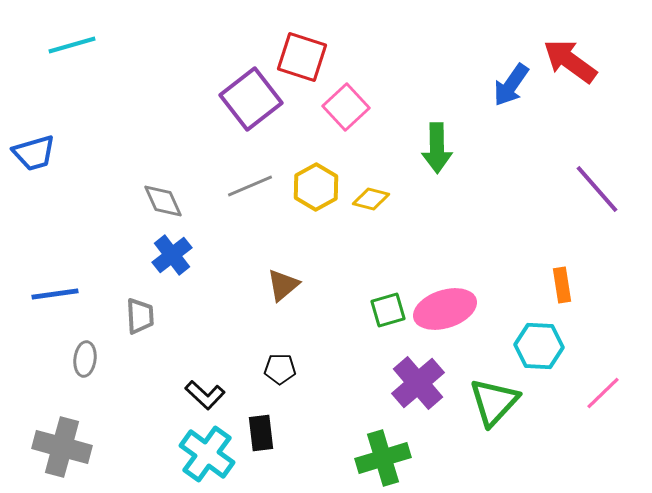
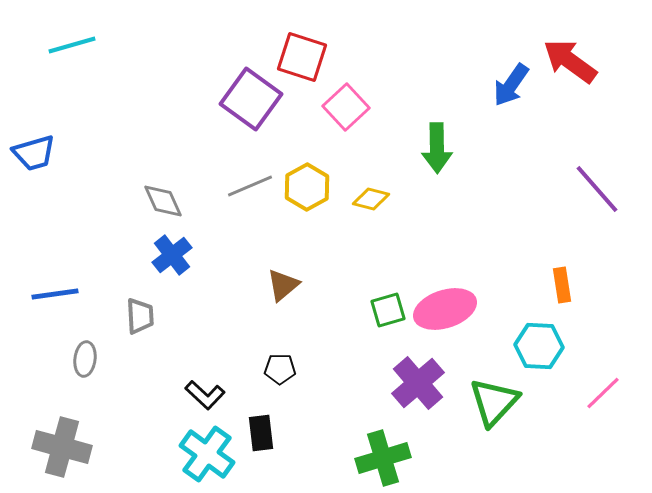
purple square: rotated 16 degrees counterclockwise
yellow hexagon: moved 9 px left
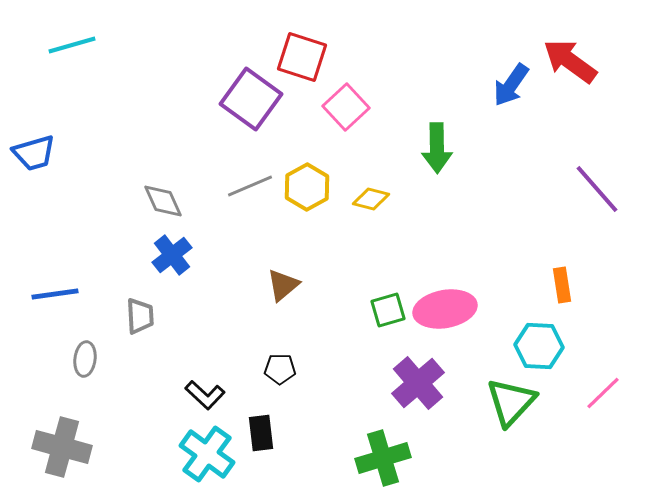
pink ellipse: rotated 8 degrees clockwise
green triangle: moved 17 px right
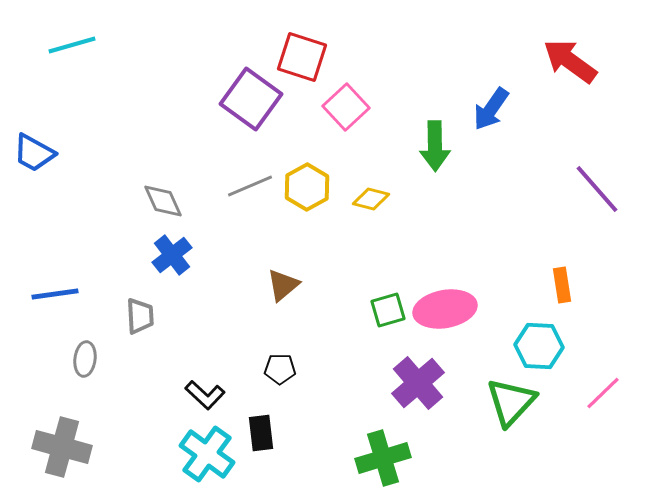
blue arrow: moved 20 px left, 24 px down
green arrow: moved 2 px left, 2 px up
blue trapezoid: rotated 45 degrees clockwise
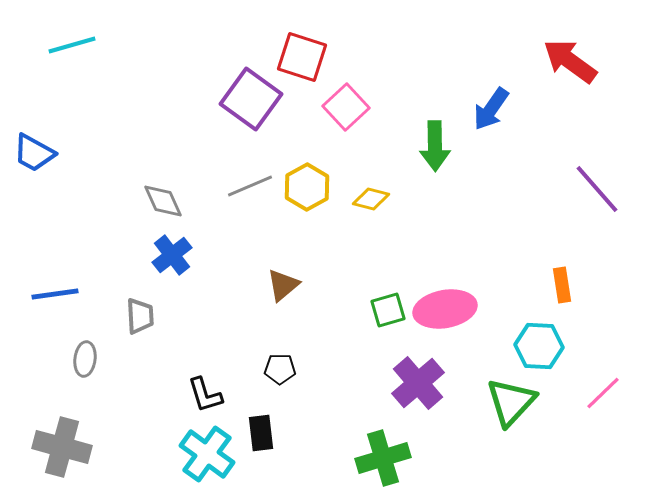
black L-shape: rotated 30 degrees clockwise
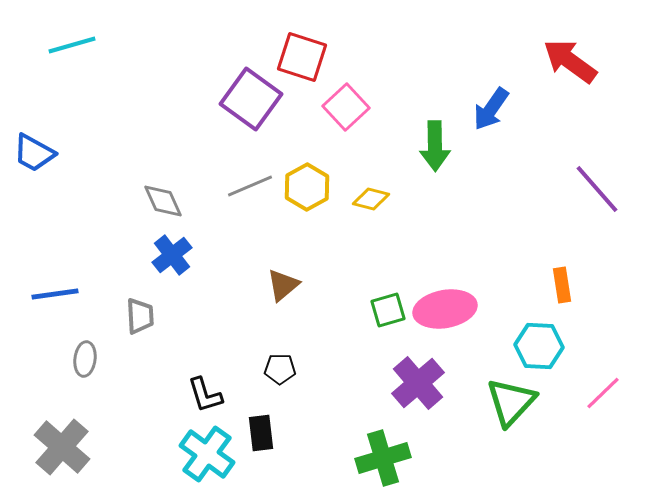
gray cross: rotated 26 degrees clockwise
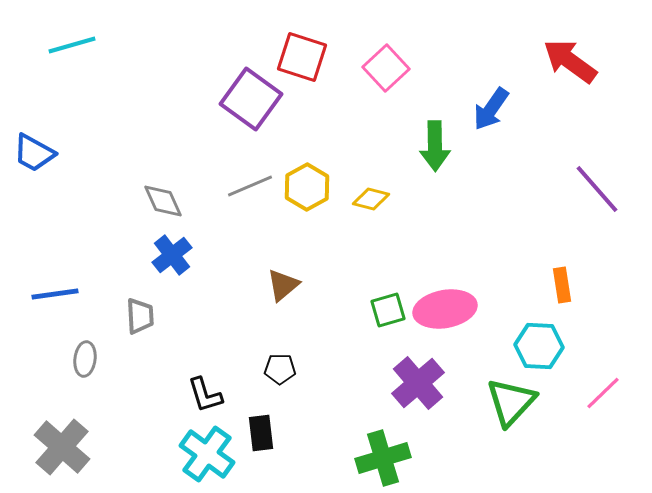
pink square: moved 40 px right, 39 px up
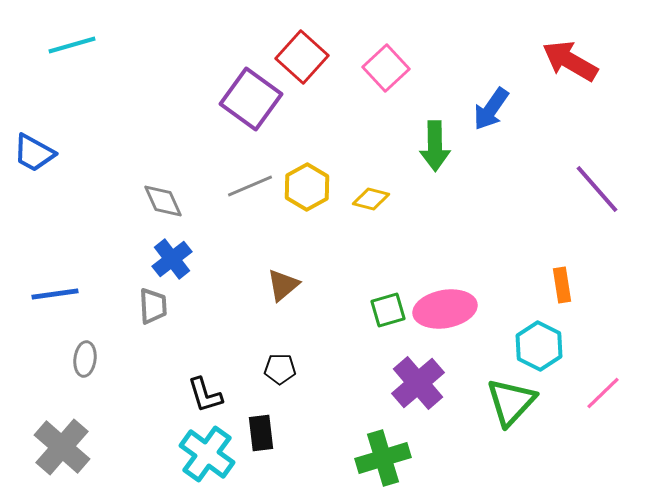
red square: rotated 24 degrees clockwise
red arrow: rotated 6 degrees counterclockwise
blue cross: moved 4 px down
gray trapezoid: moved 13 px right, 10 px up
cyan hexagon: rotated 24 degrees clockwise
